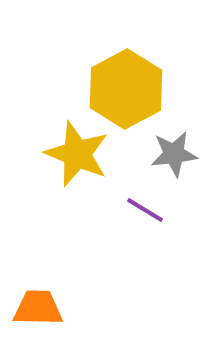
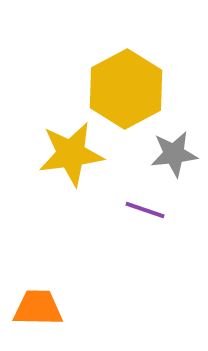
yellow star: moved 6 px left; rotated 30 degrees counterclockwise
purple line: rotated 12 degrees counterclockwise
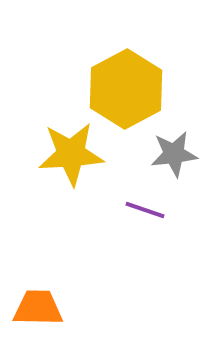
yellow star: rotated 4 degrees clockwise
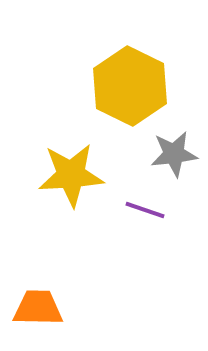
yellow hexagon: moved 4 px right, 3 px up; rotated 6 degrees counterclockwise
yellow star: moved 21 px down
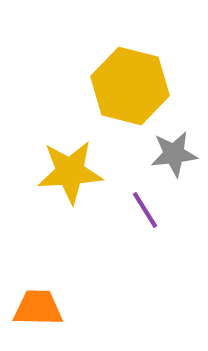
yellow hexagon: rotated 12 degrees counterclockwise
yellow star: moved 1 px left, 3 px up
purple line: rotated 39 degrees clockwise
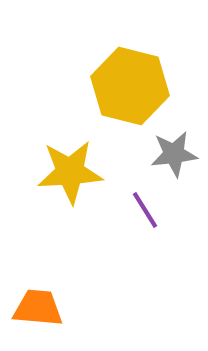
orange trapezoid: rotated 4 degrees clockwise
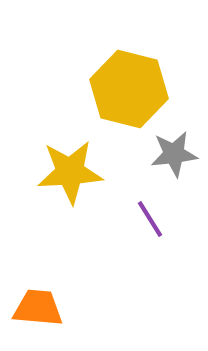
yellow hexagon: moved 1 px left, 3 px down
purple line: moved 5 px right, 9 px down
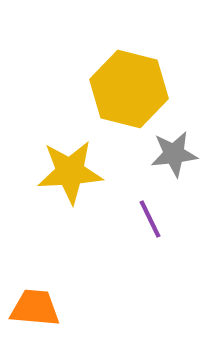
purple line: rotated 6 degrees clockwise
orange trapezoid: moved 3 px left
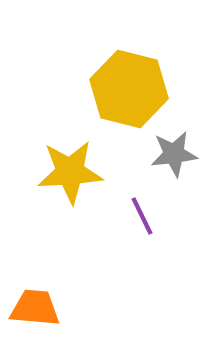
purple line: moved 8 px left, 3 px up
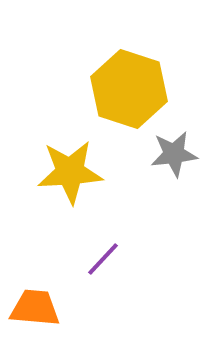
yellow hexagon: rotated 4 degrees clockwise
purple line: moved 39 px left, 43 px down; rotated 69 degrees clockwise
